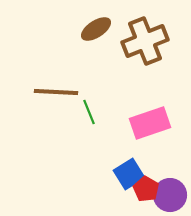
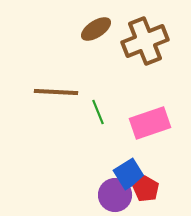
green line: moved 9 px right
purple circle: moved 55 px left
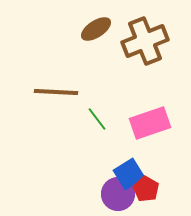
green line: moved 1 px left, 7 px down; rotated 15 degrees counterclockwise
purple circle: moved 3 px right, 1 px up
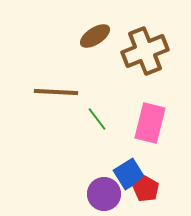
brown ellipse: moved 1 px left, 7 px down
brown cross: moved 10 px down
pink rectangle: rotated 57 degrees counterclockwise
purple circle: moved 14 px left
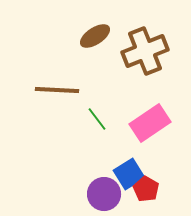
brown line: moved 1 px right, 2 px up
pink rectangle: rotated 42 degrees clockwise
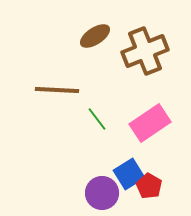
red pentagon: moved 3 px right, 3 px up
purple circle: moved 2 px left, 1 px up
